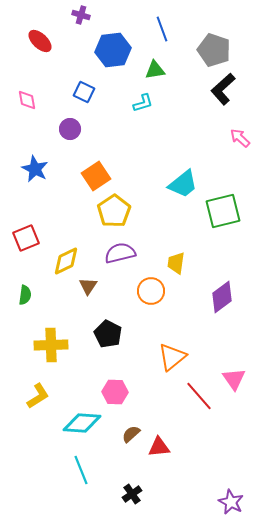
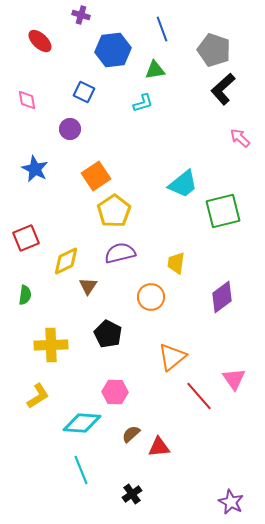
orange circle: moved 6 px down
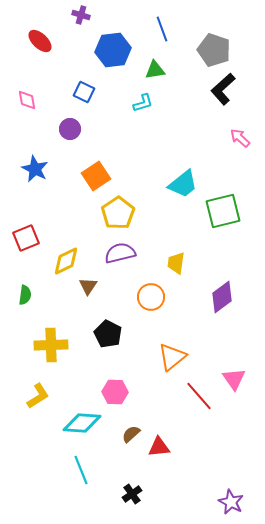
yellow pentagon: moved 4 px right, 2 px down
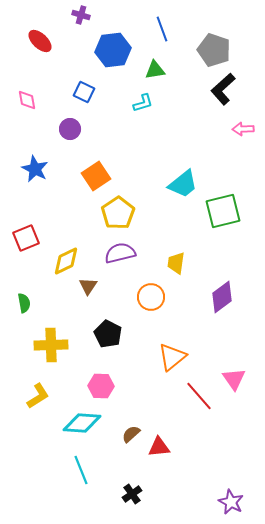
pink arrow: moved 3 px right, 9 px up; rotated 45 degrees counterclockwise
green semicircle: moved 1 px left, 8 px down; rotated 18 degrees counterclockwise
pink hexagon: moved 14 px left, 6 px up
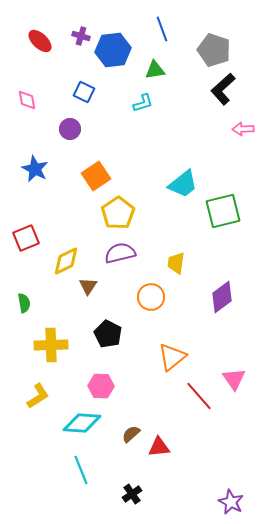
purple cross: moved 21 px down
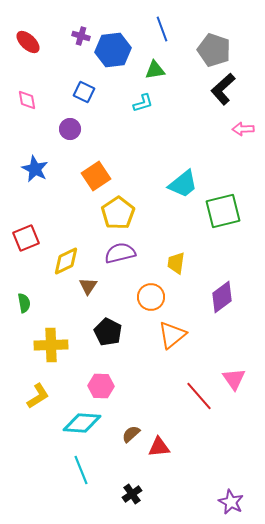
red ellipse: moved 12 px left, 1 px down
black pentagon: moved 2 px up
orange triangle: moved 22 px up
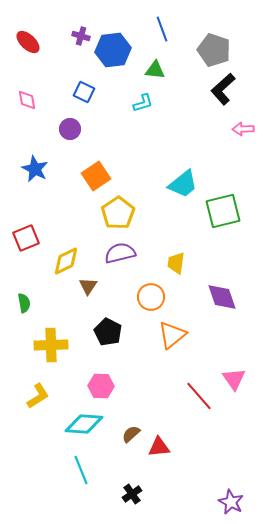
green triangle: rotated 15 degrees clockwise
purple diamond: rotated 72 degrees counterclockwise
cyan diamond: moved 2 px right, 1 px down
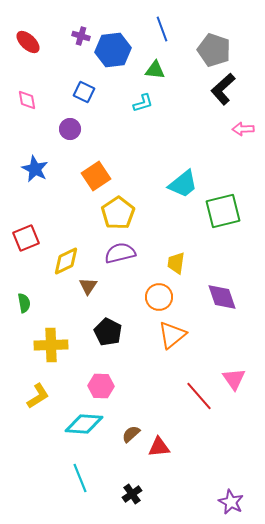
orange circle: moved 8 px right
cyan line: moved 1 px left, 8 px down
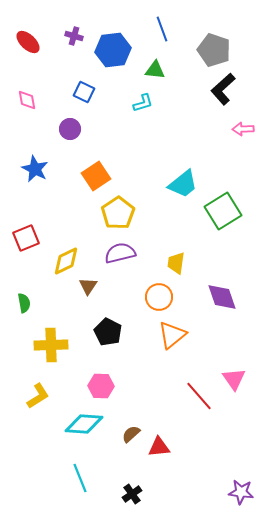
purple cross: moved 7 px left
green square: rotated 18 degrees counterclockwise
purple star: moved 10 px right, 10 px up; rotated 20 degrees counterclockwise
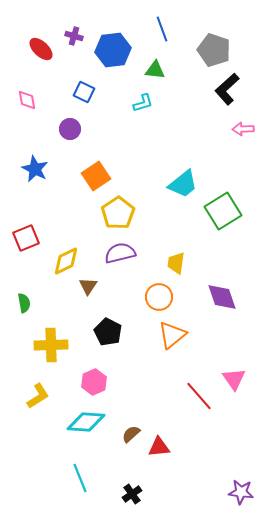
red ellipse: moved 13 px right, 7 px down
black L-shape: moved 4 px right
pink hexagon: moved 7 px left, 4 px up; rotated 25 degrees counterclockwise
cyan diamond: moved 2 px right, 2 px up
